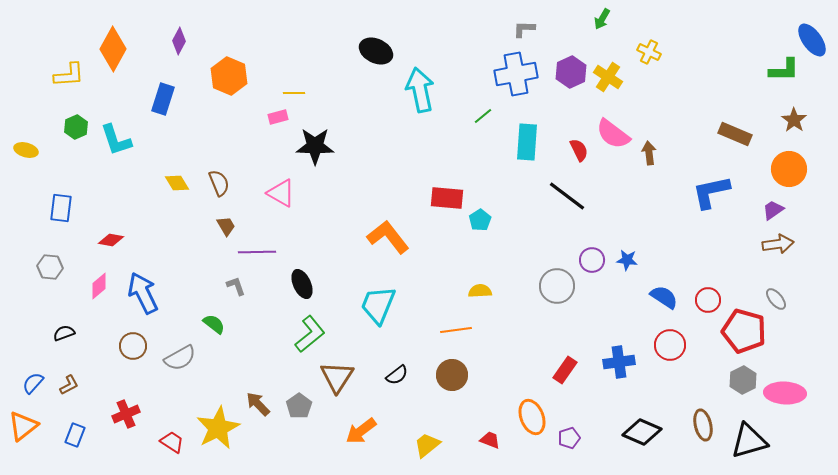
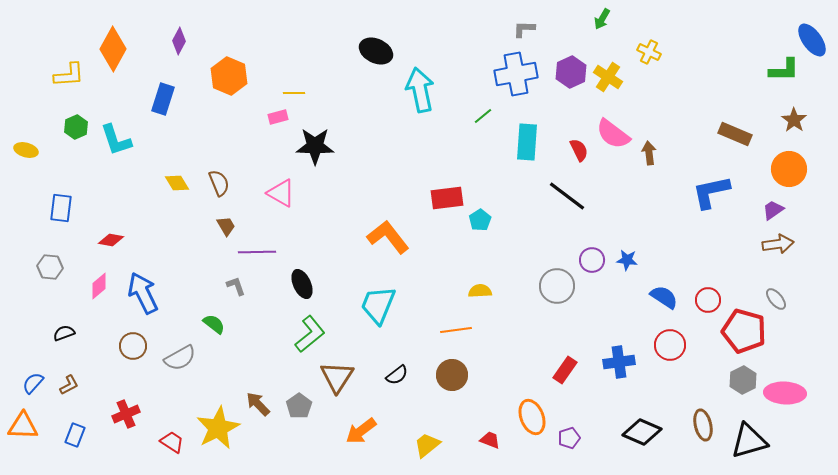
red rectangle at (447, 198): rotated 12 degrees counterclockwise
orange triangle at (23, 426): rotated 40 degrees clockwise
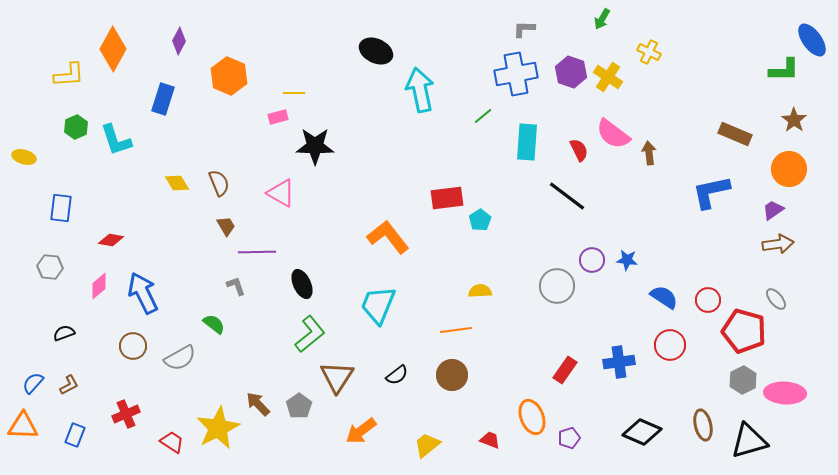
purple hexagon at (571, 72): rotated 16 degrees counterclockwise
yellow ellipse at (26, 150): moved 2 px left, 7 px down
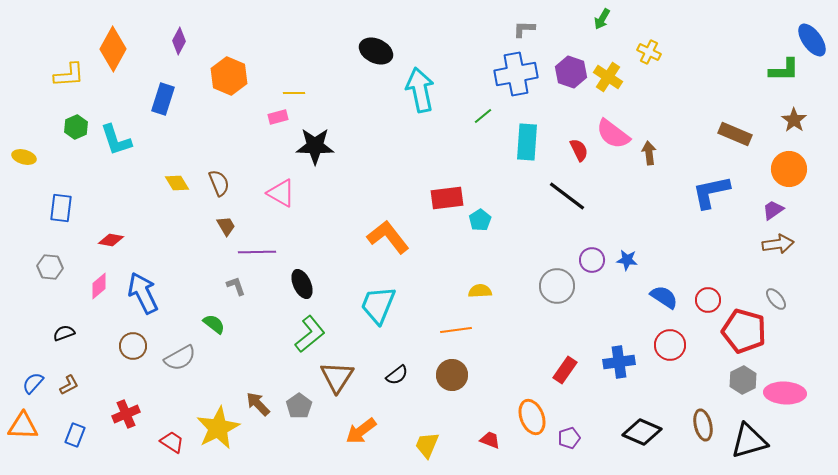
yellow trapezoid at (427, 445): rotated 28 degrees counterclockwise
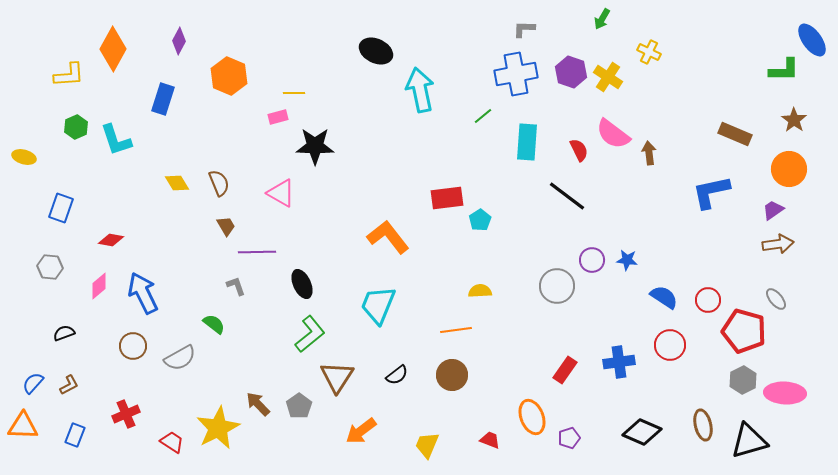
blue rectangle at (61, 208): rotated 12 degrees clockwise
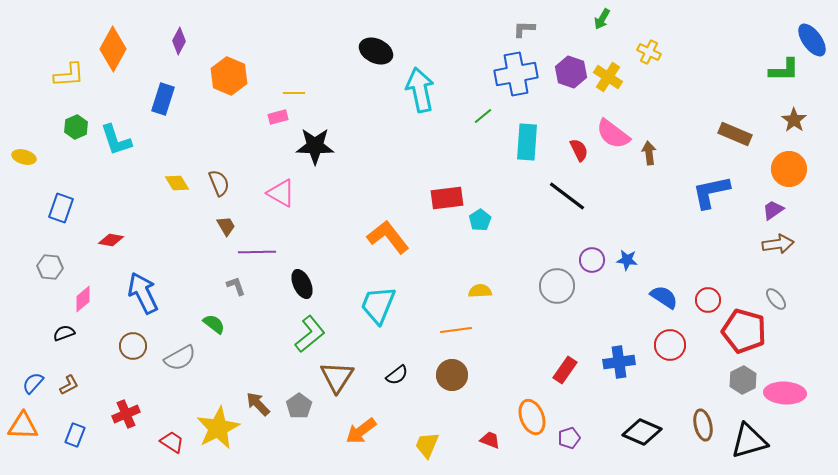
pink diamond at (99, 286): moved 16 px left, 13 px down
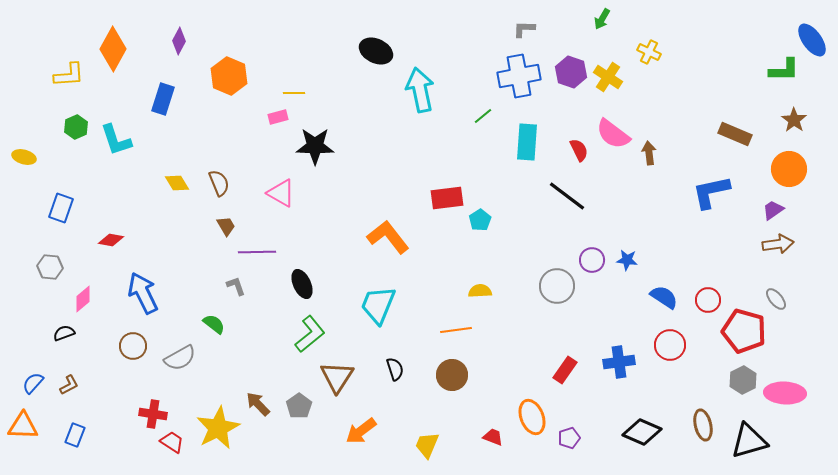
blue cross at (516, 74): moved 3 px right, 2 px down
black semicircle at (397, 375): moved 2 px left, 6 px up; rotated 70 degrees counterclockwise
red cross at (126, 414): moved 27 px right; rotated 32 degrees clockwise
red trapezoid at (490, 440): moved 3 px right, 3 px up
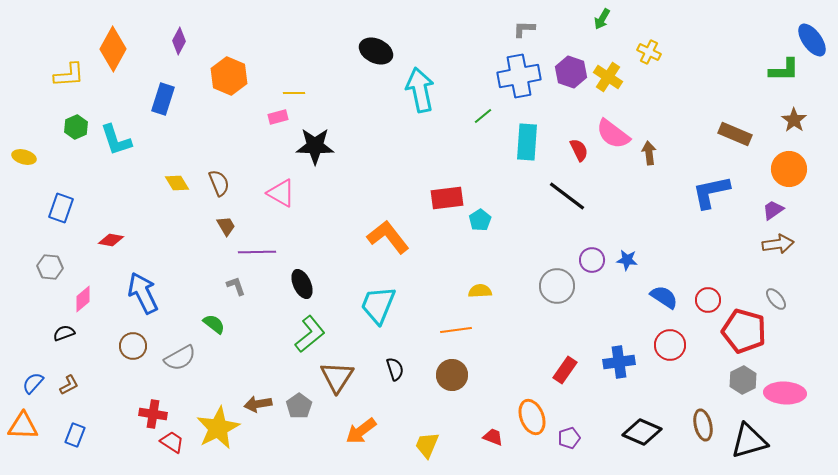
brown arrow at (258, 404): rotated 56 degrees counterclockwise
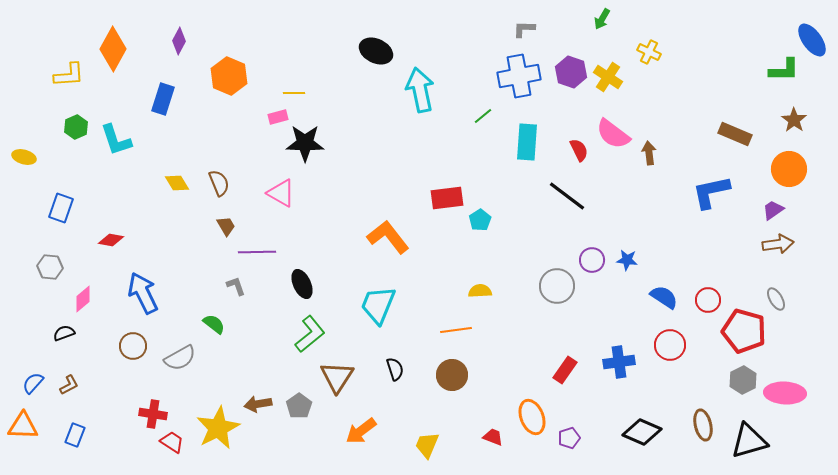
black star at (315, 146): moved 10 px left, 3 px up
gray ellipse at (776, 299): rotated 10 degrees clockwise
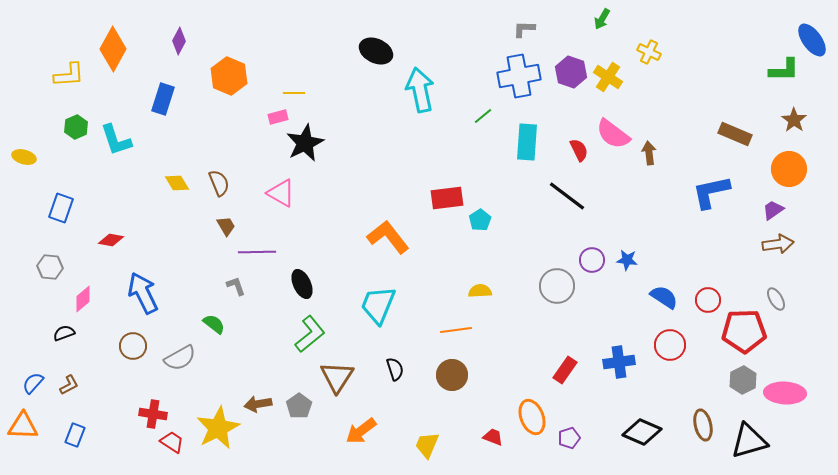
black star at (305, 143): rotated 27 degrees counterclockwise
red pentagon at (744, 331): rotated 18 degrees counterclockwise
